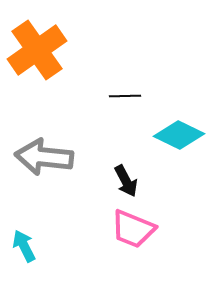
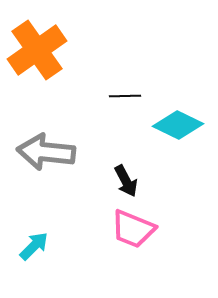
cyan diamond: moved 1 px left, 10 px up
gray arrow: moved 2 px right, 5 px up
cyan arrow: moved 10 px right; rotated 72 degrees clockwise
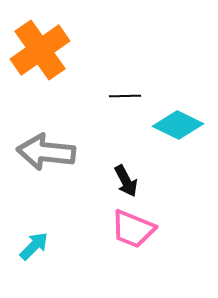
orange cross: moved 3 px right
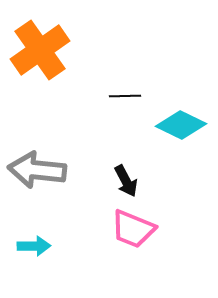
cyan diamond: moved 3 px right
gray arrow: moved 9 px left, 18 px down
cyan arrow: rotated 44 degrees clockwise
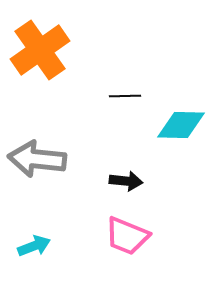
cyan diamond: rotated 24 degrees counterclockwise
gray arrow: moved 11 px up
black arrow: rotated 56 degrees counterclockwise
pink trapezoid: moved 6 px left, 7 px down
cyan arrow: rotated 20 degrees counterclockwise
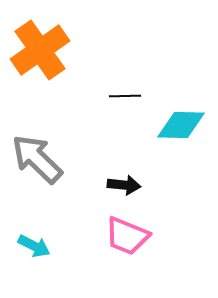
gray arrow: rotated 38 degrees clockwise
black arrow: moved 2 px left, 4 px down
cyan arrow: rotated 48 degrees clockwise
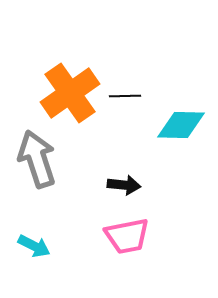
orange cross: moved 30 px right, 43 px down
gray arrow: rotated 28 degrees clockwise
pink trapezoid: rotated 33 degrees counterclockwise
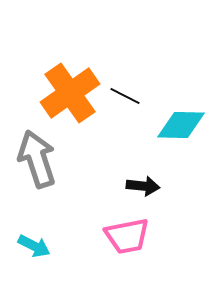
black line: rotated 28 degrees clockwise
black arrow: moved 19 px right, 1 px down
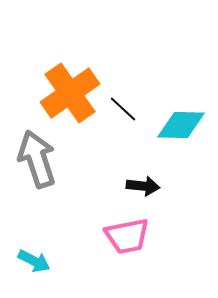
black line: moved 2 px left, 13 px down; rotated 16 degrees clockwise
cyan arrow: moved 15 px down
